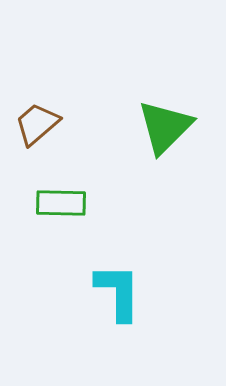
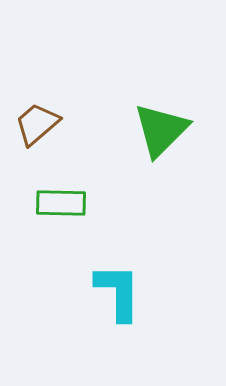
green triangle: moved 4 px left, 3 px down
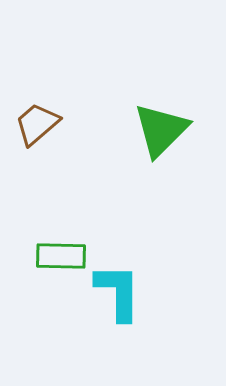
green rectangle: moved 53 px down
